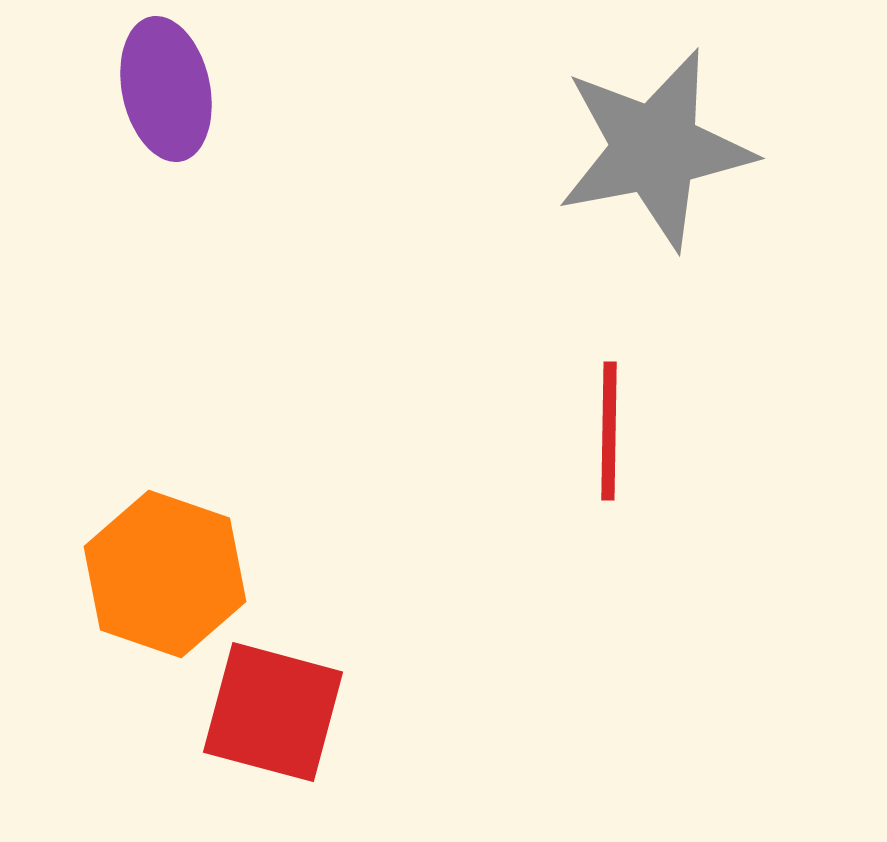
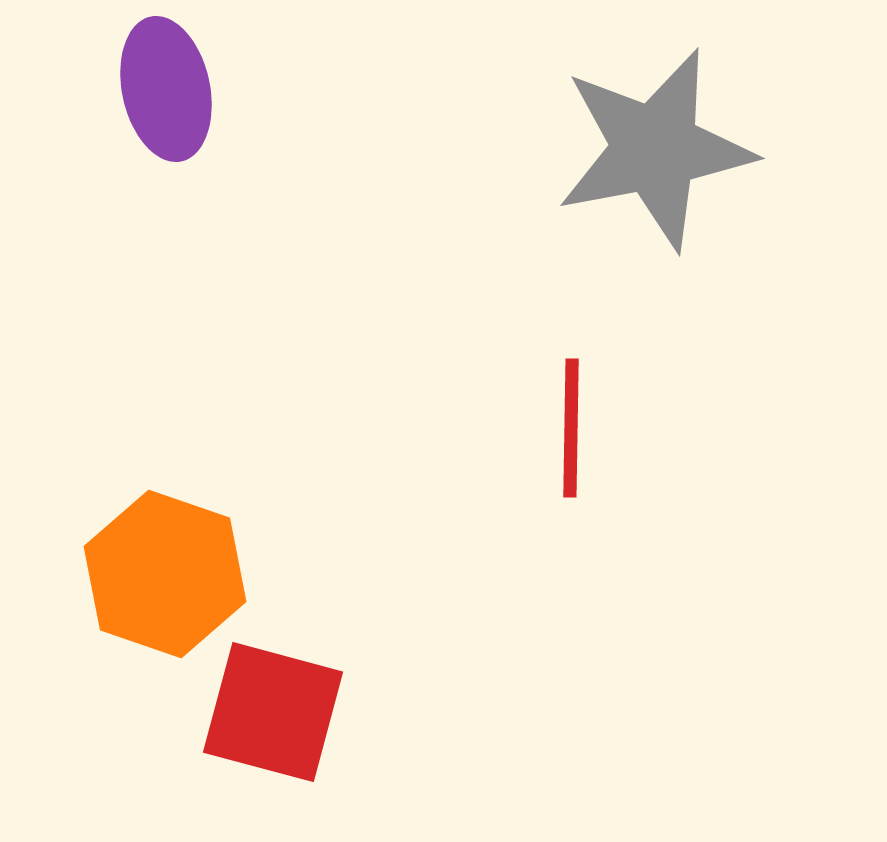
red line: moved 38 px left, 3 px up
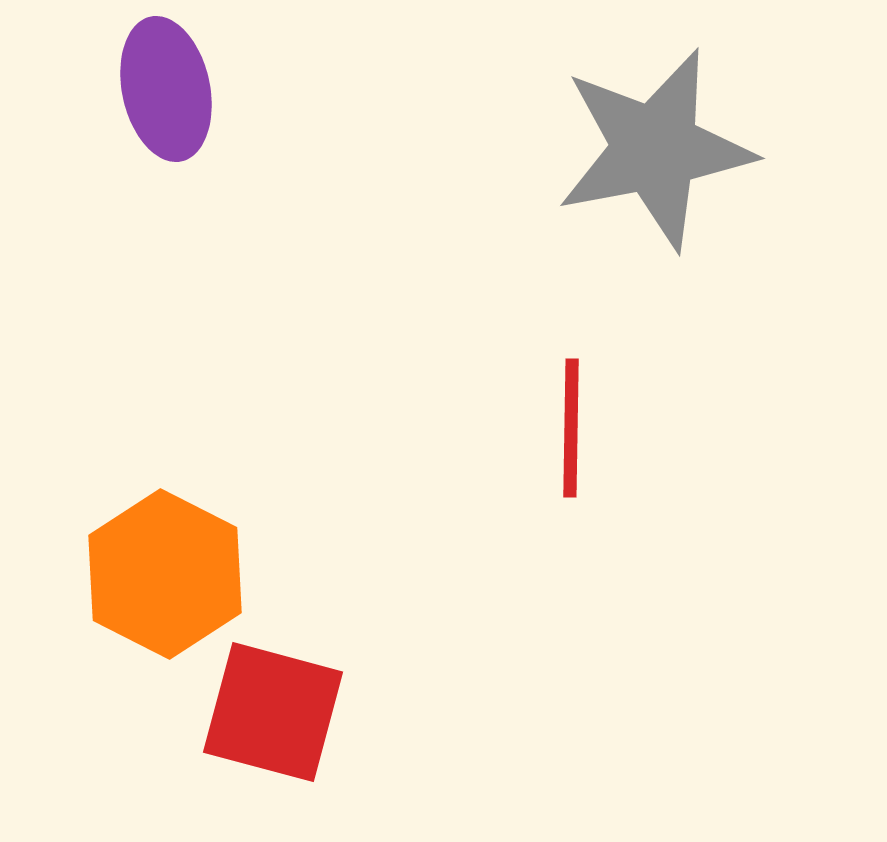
orange hexagon: rotated 8 degrees clockwise
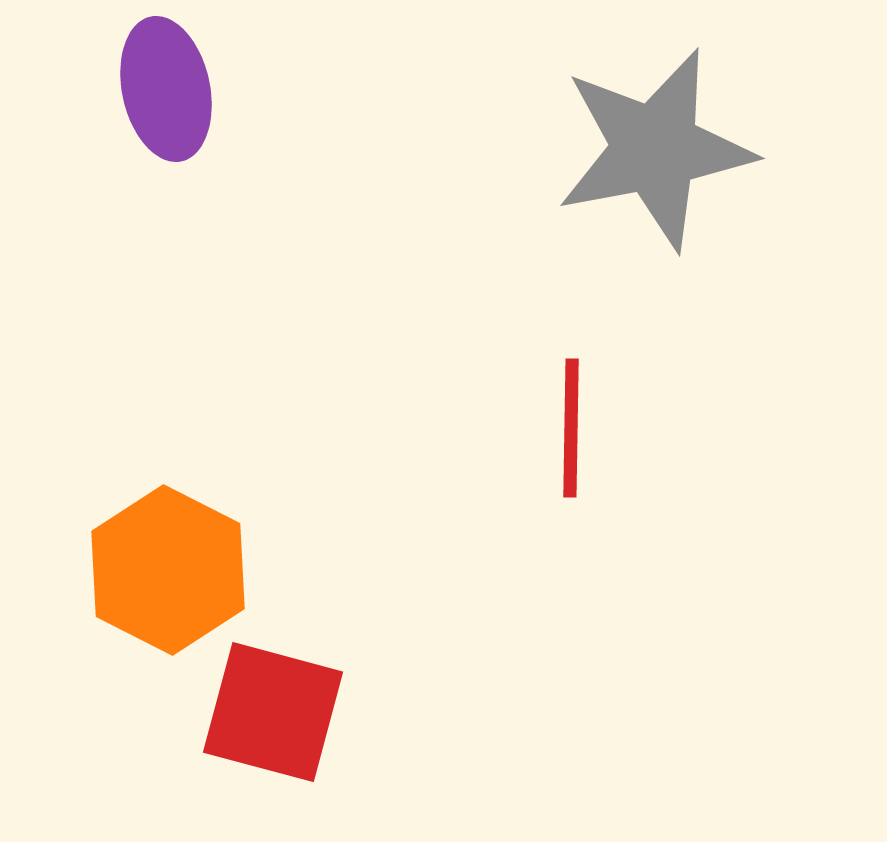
orange hexagon: moved 3 px right, 4 px up
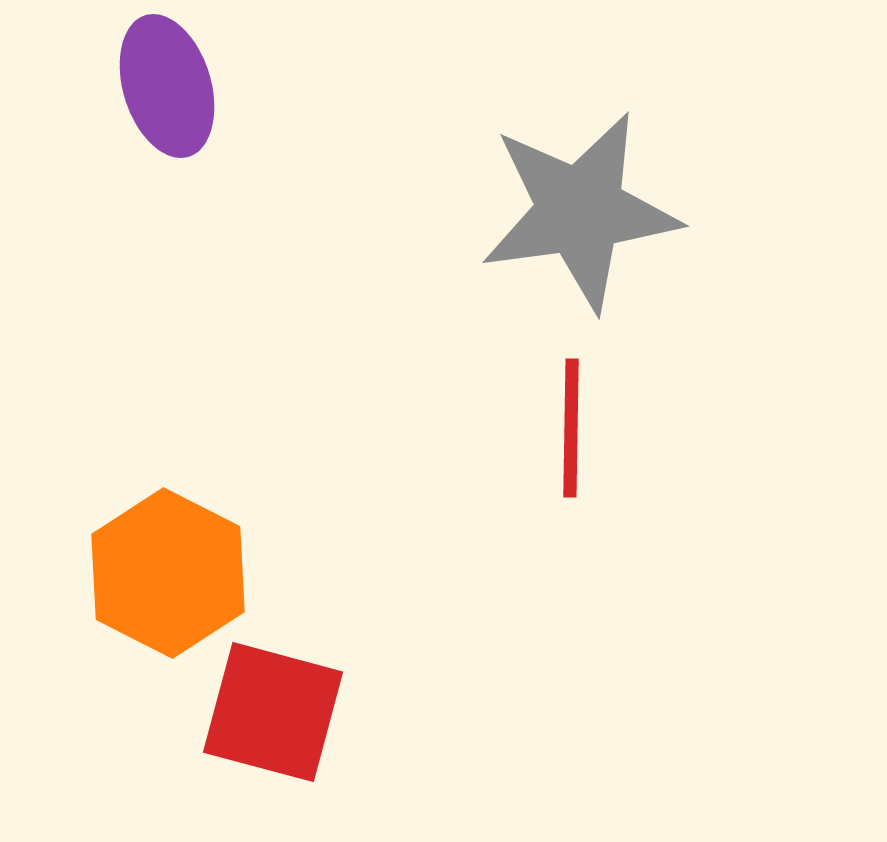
purple ellipse: moved 1 px right, 3 px up; rotated 5 degrees counterclockwise
gray star: moved 75 px left, 62 px down; rotated 3 degrees clockwise
orange hexagon: moved 3 px down
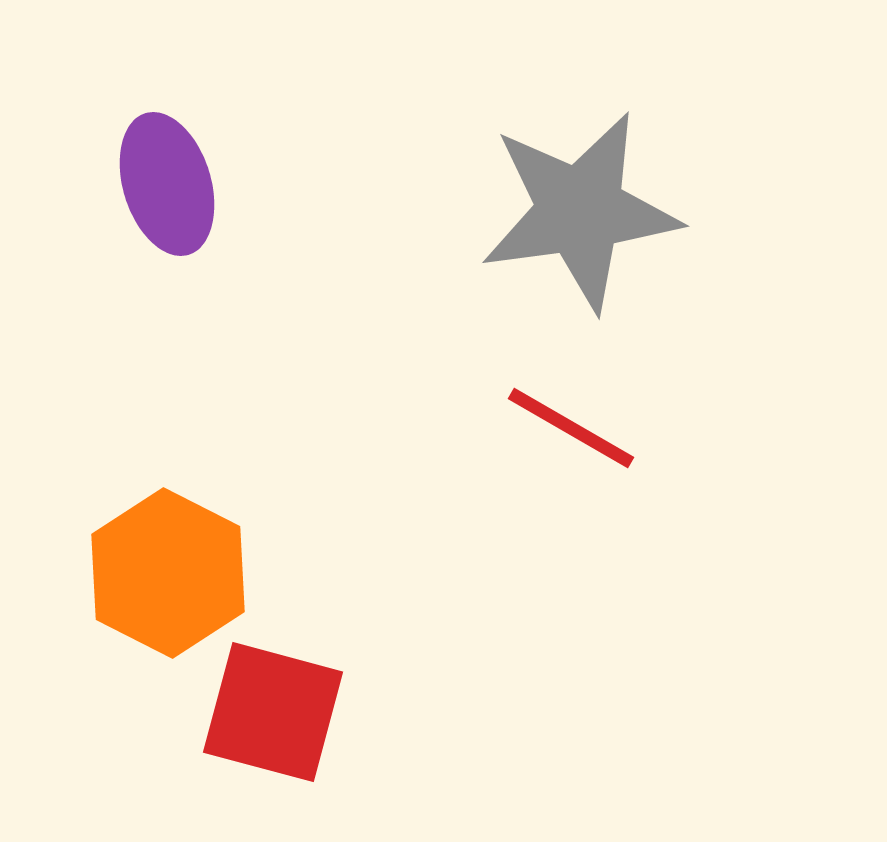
purple ellipse: moved 98 px down
red line: rotated 61 degrees counterclockwise
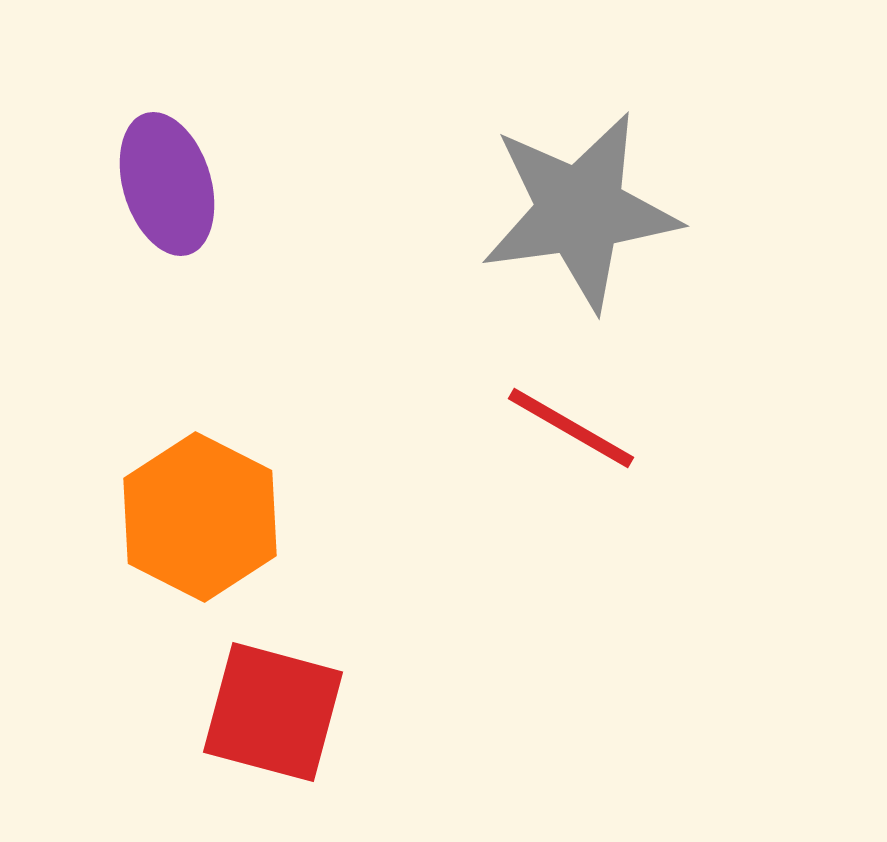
orange hexagon: moved 32 px right, 56 px up
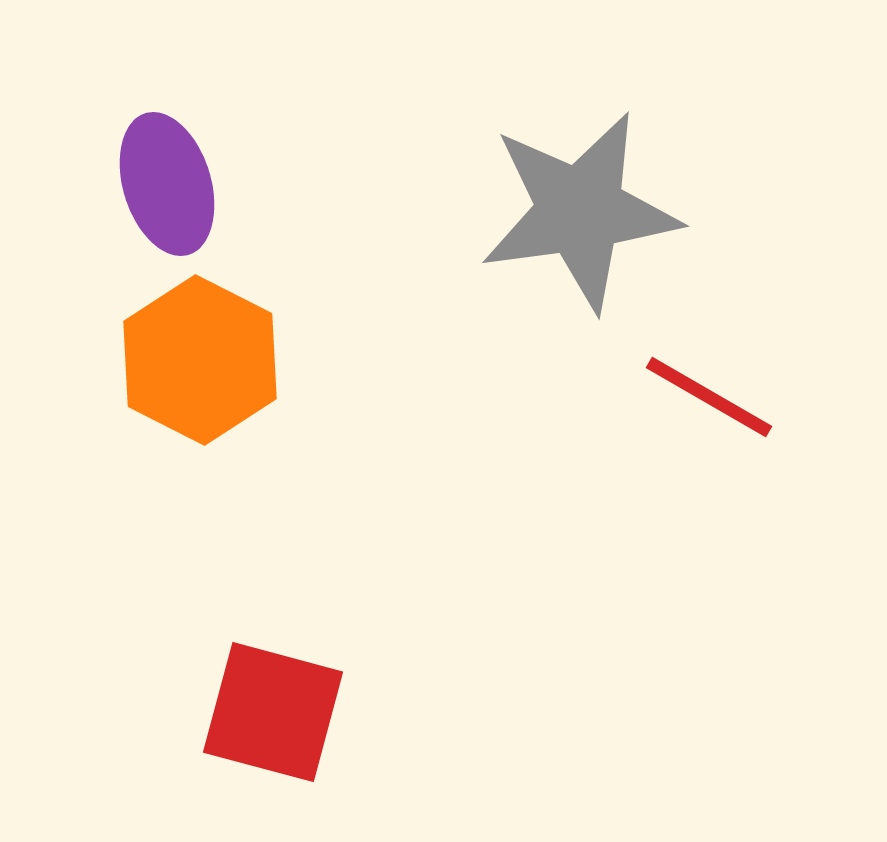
red line: moved 138 px right, 31 px up
orange hexagon: moved 157 px up
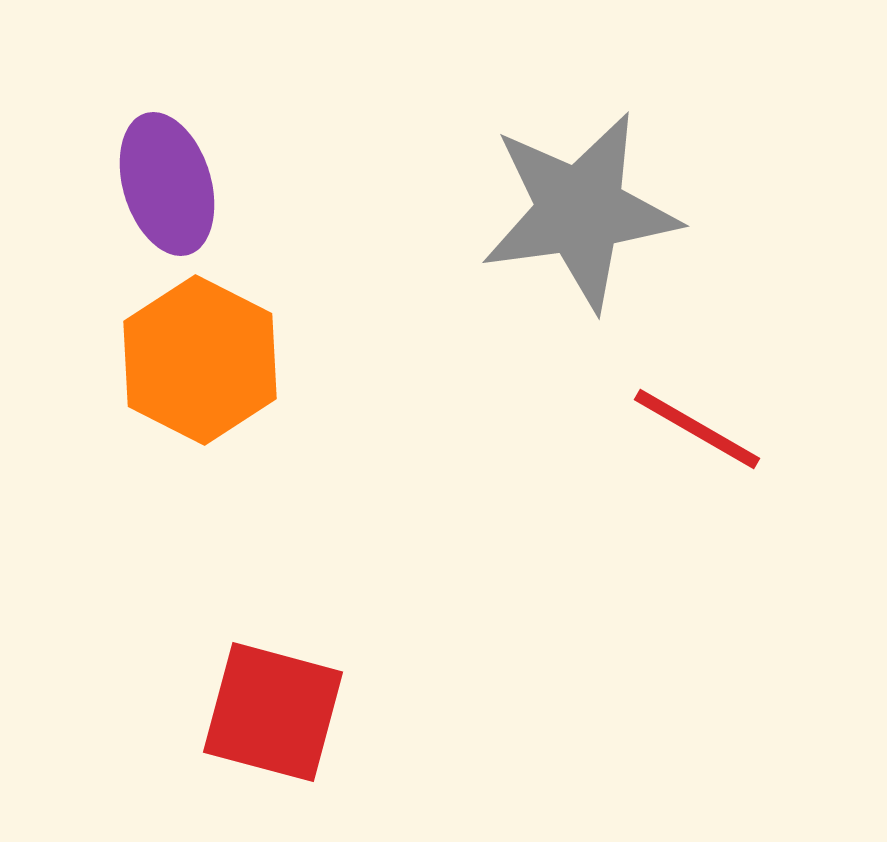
red line: moved 12 px left, 32 px down
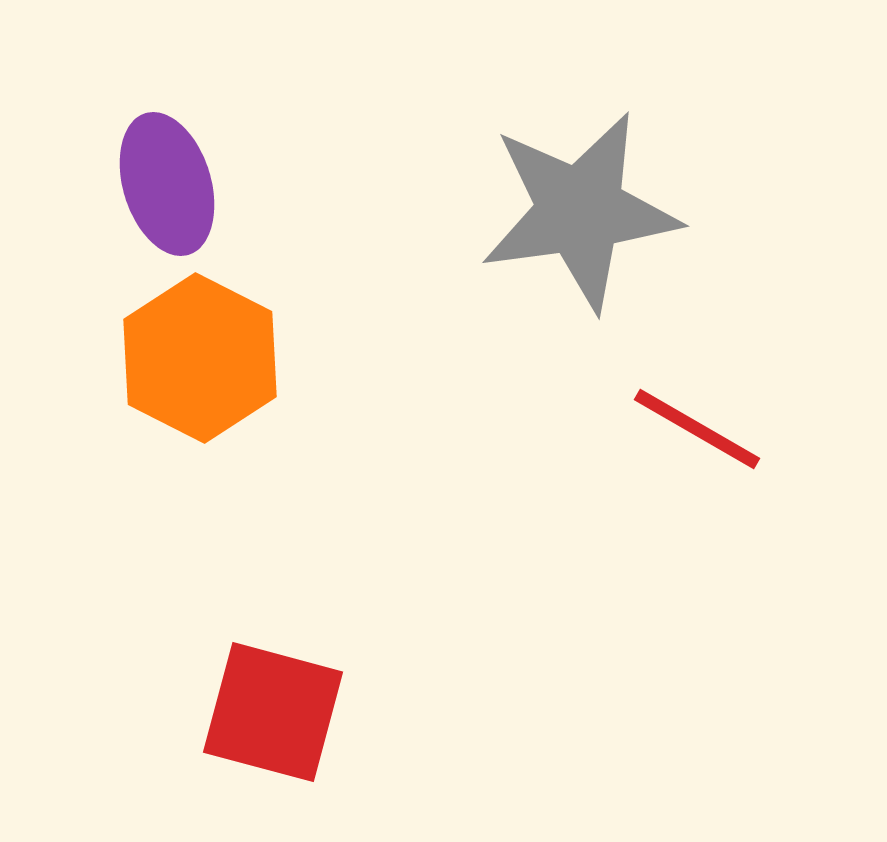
orange hexagon: moved 2 px up
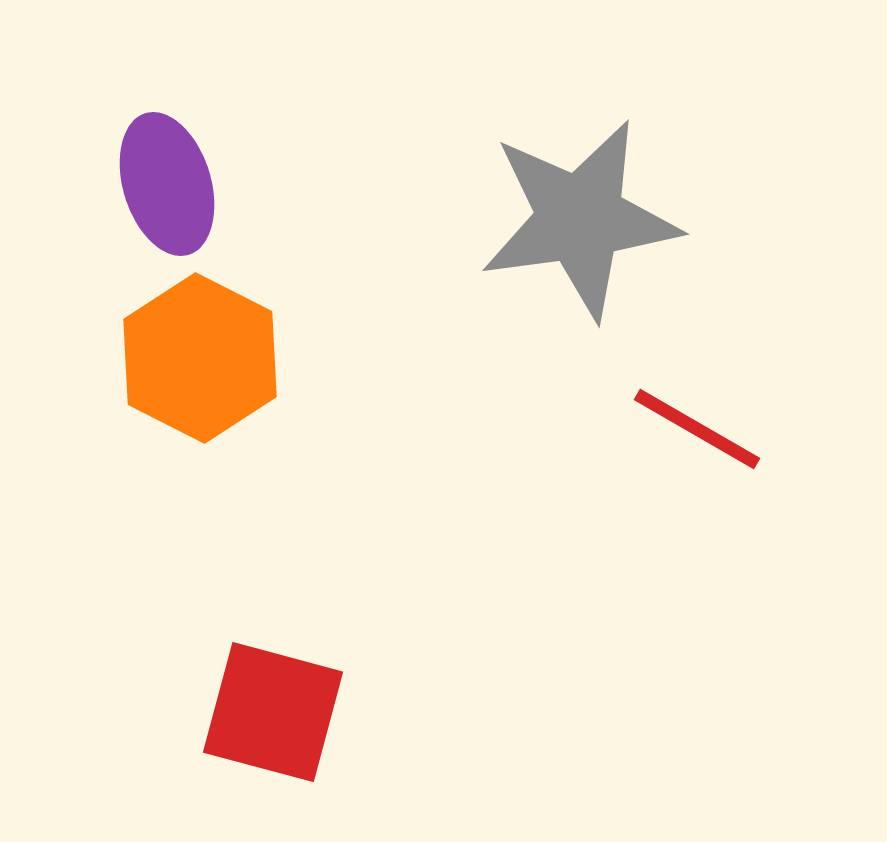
gray star: moved 8 px down
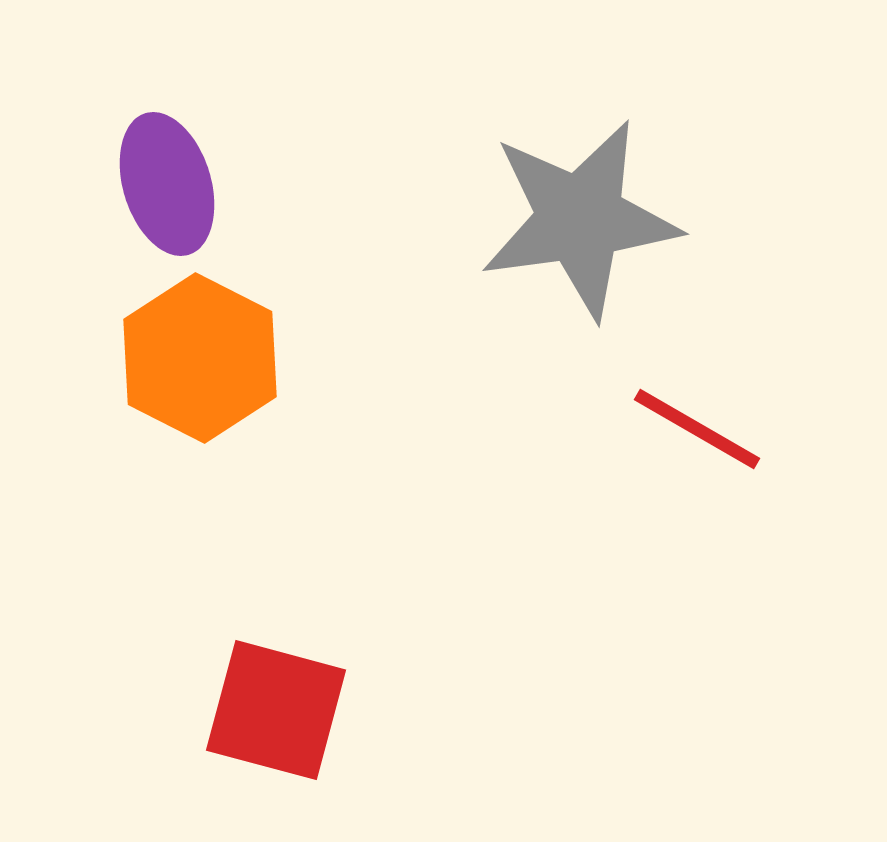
red square: moved 3 px right, 2 px up
